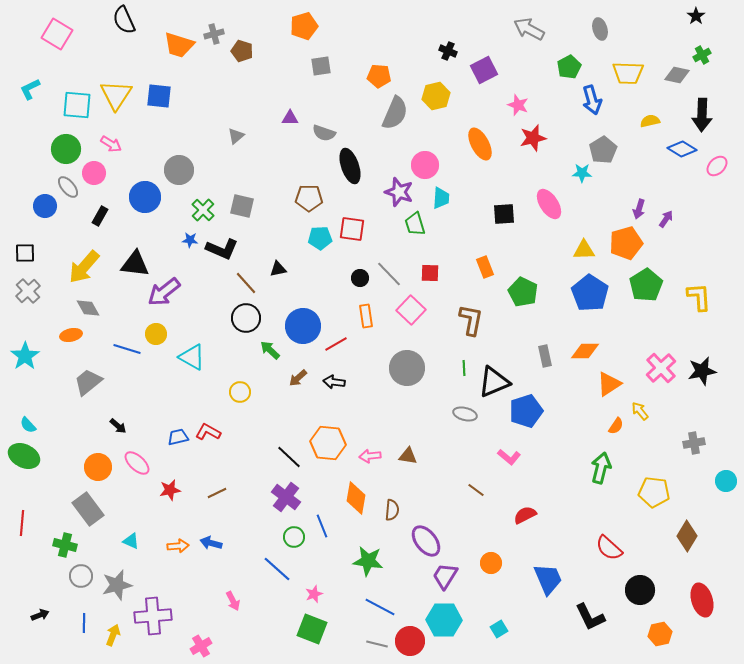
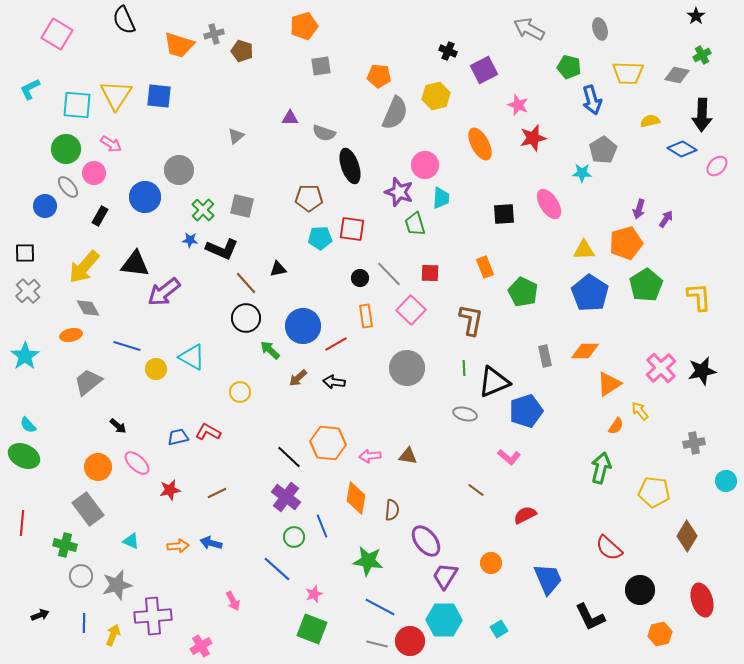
green pentagon at (569, 67): rotated 30 degrees counterclockwise
yellow circle at (156, 334): moved 35 px down
blue line at (127, 349): moved 3 px up
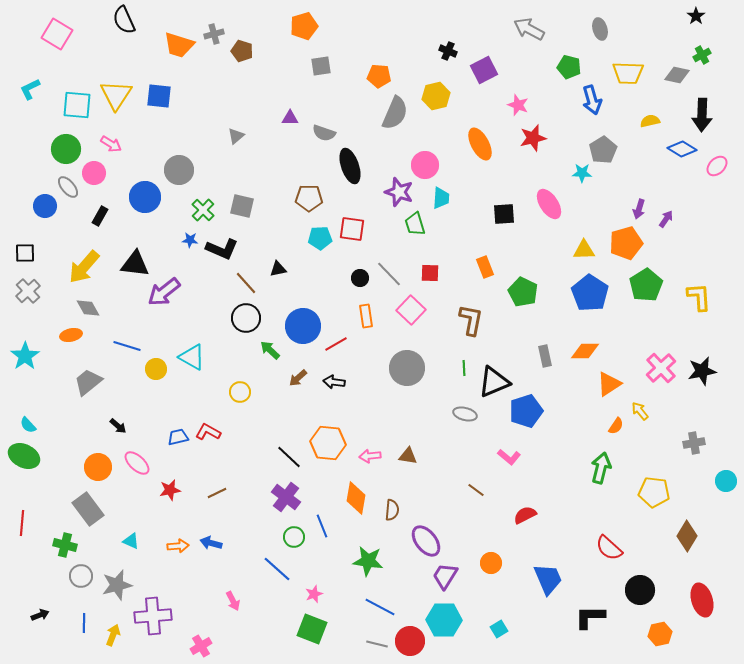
black L-shape at (590, 617): rotated 116 degrees clockwise
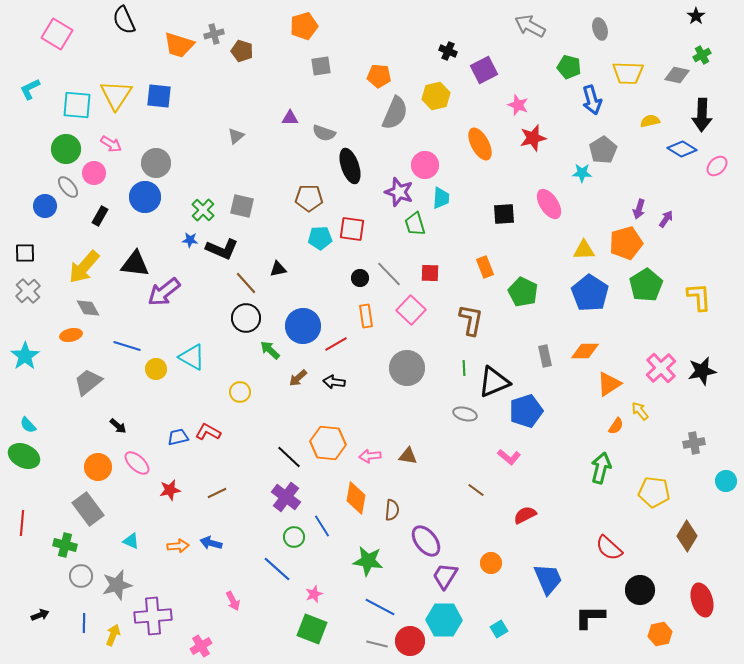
gray arrow at (529, 29): moved 1 px right, 3 px up
gray circle at (179, 170): moved 23 px left, 7 px up
blue line at (322, 526): rotated 10 degrees counterclockwise
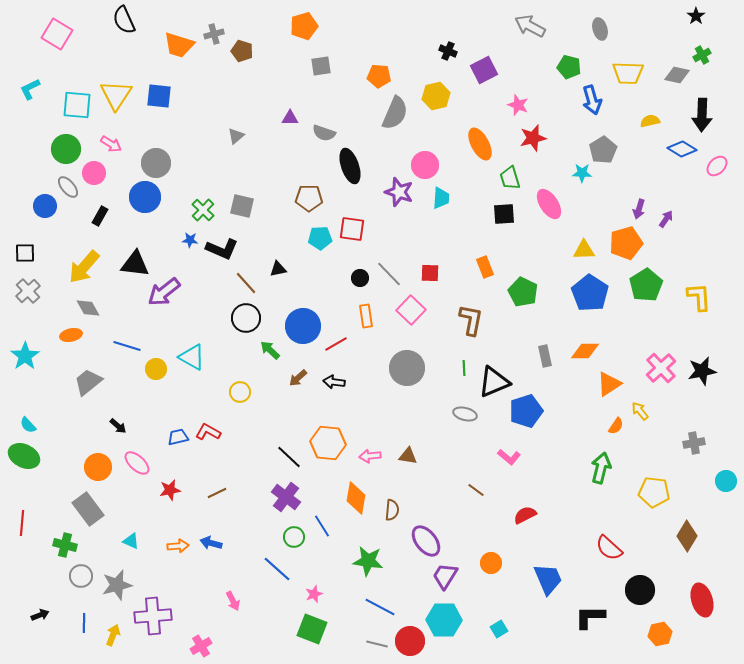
green trapezoid at (415, 224): moved 95 px right, 46 px up
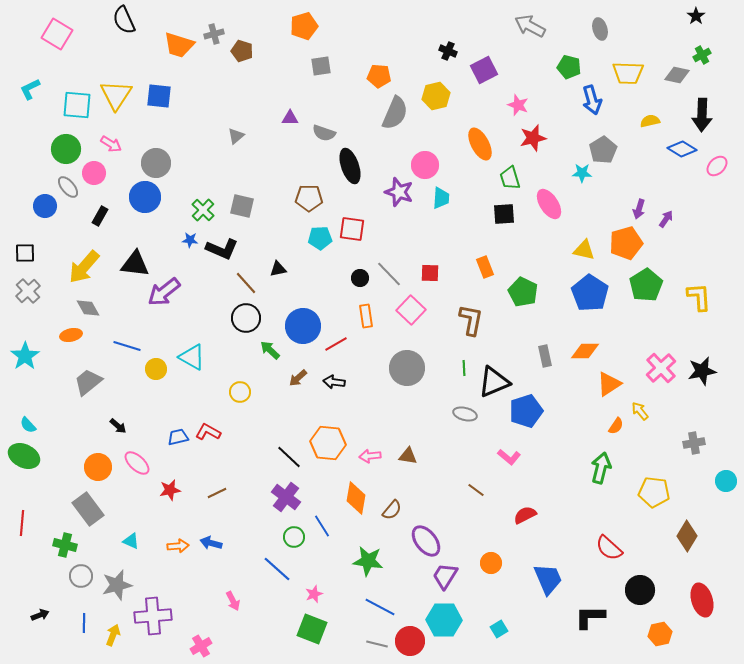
yellow triangle at (584, 250): rotated 15 degrees clockwise
brown semicircle at (392, 510): rotated 35 degrees clockwise
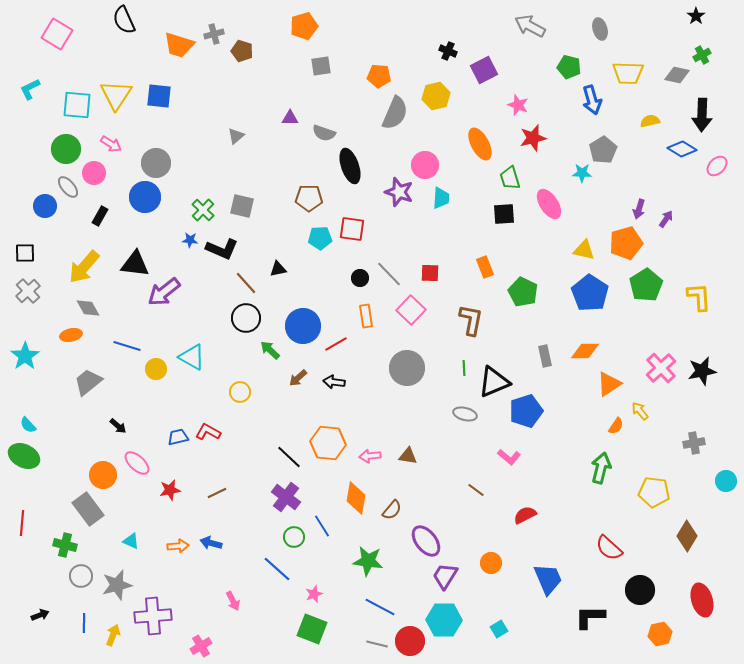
orange circle at (98, 467): moved 5 px right, 8 px down
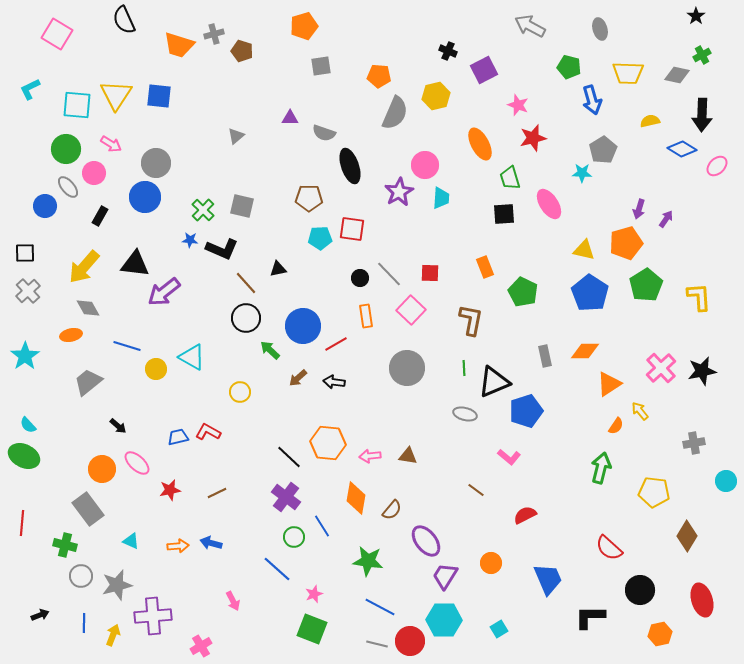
purple star at (399, 192): rotated 24 degrees clockwise
orange circle at (103, 475): moved 1 px left, 6 px up
